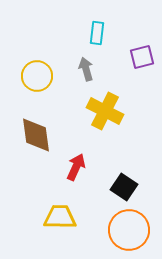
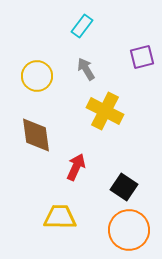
cyan rectangle: moved 15 px left, 7 px up; rotated 30 degrees clockwise
gray arrow: rotated 15 degrees counterclockwise
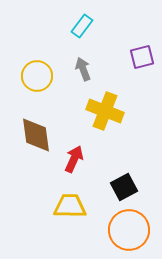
gray arrow: moved 3 px left; rotated 10 degrees clockwise
yellow cross: rotated 6 degrees counterclockwise
red arrow: moved 2 px left, 8 px up
black square: rotated 28 degrees clockwise
yellow trapezoid: moved 10 px right, 11 px up
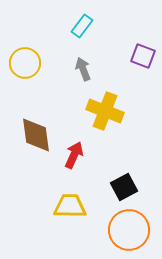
purple square: moved 1 px right, 1 px up; rotated 35 degrees clockwise
yellow circle: moved 12 px left, 13 px up
red arrow: moved 4 px up
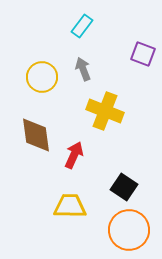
purple square: moved 2 px up
yellow circle: moved 17 px right, 14 px down
black square: rotated 28 degrees counterclockwise
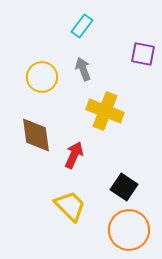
purple square: rotated 10 degrees counterclockwise
yellow trapezoid: rotated 44 degrees clockwise
